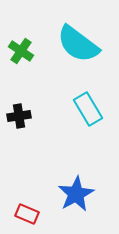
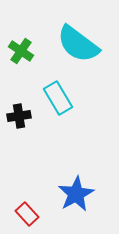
cyan rectangle: moved 30 px left, 11 px up
red rectangle: rotated 25 degrees clockwise
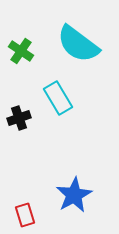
black cross: moved 2 px down; rotated 10 degrees counterclockwise
blue star: moved 2 px left, 1 px down
red rectangle: moved 2 px left, 1 px down; rotated 25 degrees clockwise
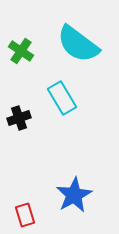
cyan rectangle: moved 4 px right
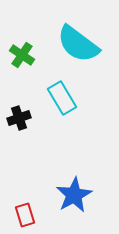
green cross: moved 1 px right, 4 px down
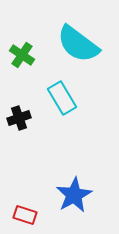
red rectangle: rotated 55 degrees counterclockwise
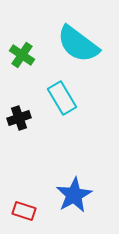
red rectangle: moved 1 px left, 4 px up
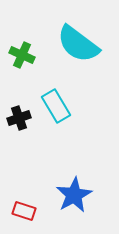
green cross: rotated 10 degrees counterclockwise
cyan rectangle: moved 6 px left, 8 px down
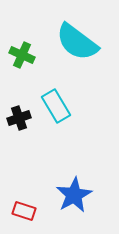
cyan semicircle: moved 1 px left, 2 px up
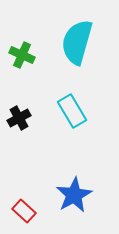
cyan semicircle: rotated 69 degrees clockwise
cyan rectangle: moved 16 px right, 5 px down
black cross: rotated 10 degrees counterclockwise
red rectangle: rotated 25 degrees clockwise
